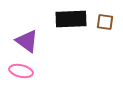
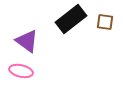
black rectangle: rotated 36 degrees counterclockwise
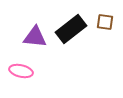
black rectangle: moved 10 px down
purple triangle: moved 8 px right, 4 px up; rotated 30 degrees counterclockwise
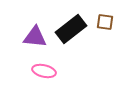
pink ellipse: moved 23 px right
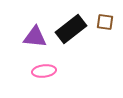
pink ellipse: rotated 20 degrees counterclockwise
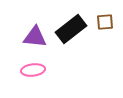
brown square: rotated 12 degrees counterclockwise
pink ellipse: moved 11 px left, 1 px up
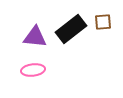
brown square: moved 2 px left
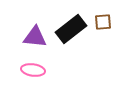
pink ellipse: rotated 15 degrees clockwise
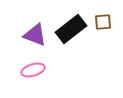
purple triangle: moved 2 px up; rotated 15 degrees clockwise
pink ellipse: rotated 25 degrees counterclockwise
